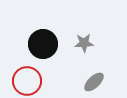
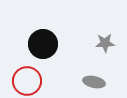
gray star: moved 21 px right
gray ellipse: rotated 55 degrees clockwise
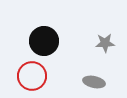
black circle: moved 1 px right, 3 px up
red circle: moved 5 px right, 5 px up
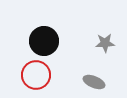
red circle: moved 4 px right, 1 px up
gray ellipse: rotated 10 degrees clockwise
